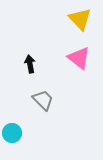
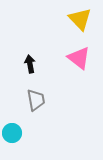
gray trapezoid: moved 7 px left; rotated 35 degrees clockwise
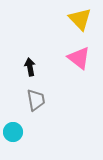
black arrow: moved 3 px down
cyan circle: moved 1 px right, 1 px up
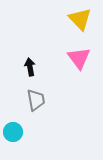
pink triangle: rotated 15 degrees clockwise
